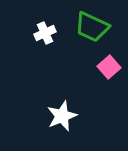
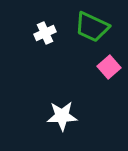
white star: rotated 20 degrees clockwise
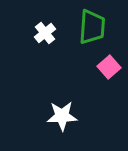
green trapezoid: rotated 111 degrees counterclockwise
white cross: rotated 15 degrees counterclockwise
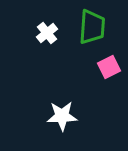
white cross: moved 2 px right
pink square: rotated 15 degrees clockwise
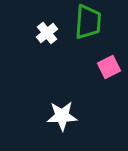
green trapezoid: moved 4 px left, 5 px up
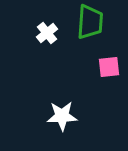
green trapezoid: moved 2 px right
pink square: rotated 20 degrees clockwise
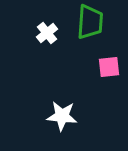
white star: rotated 8 degrees clockwise
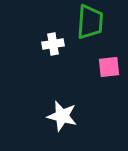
white cross: moved 6 px right, 11 px down; rotated 30 degrees clockwise
white star: rotated 8 degrees clockwise
